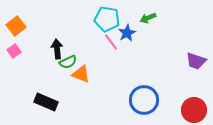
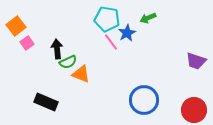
pink square: moved 13 px right, 8 px up
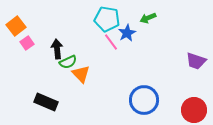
orange triangle: rotated 24 degrees clockwise
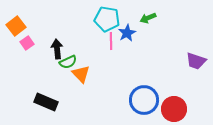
pink line: moved 1 px up; rotated 36 degrees clockwise
red circle: moved 20 px left, 1 px up
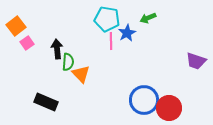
green semicircle: rotated 60 degrees counterclockwise
red circle: moved 5 px left, 1 px up
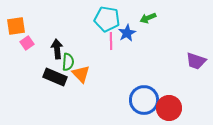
orange square: rotated 30 degrees clockwise
black rectangle: moved 9 px right, 25 px up
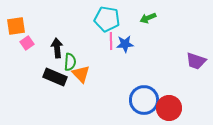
blue star: moved 2 px left, 11 px down; rotated 24 degrees clockwise
black arrow: moved 1 px up
green semicircle: moved 2 px right
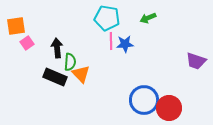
cyan pentagon: moved 1 px up
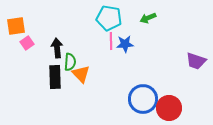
cyan pentagon: moved 2 px right
black rectangle: rotated 65 degrees clockwise
blue circle: moved 1 px left, 1 px up
